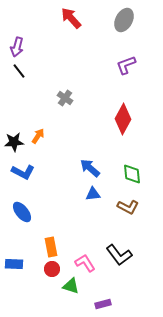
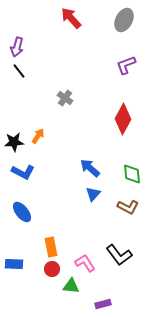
blue triangle: rotated 42 degrees counterclockwise
green triangle: rotated 12 degrees counterclockwise
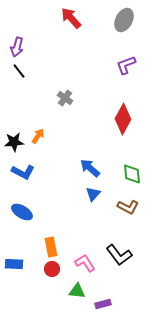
blue ellipse: rotated 20 degrees counterclockwise
green triangle: moved 6 px right, 5 px down
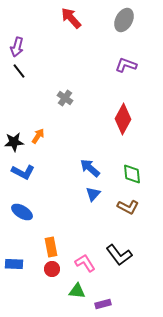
purple L-shape: rotated 40 degrees clockwise
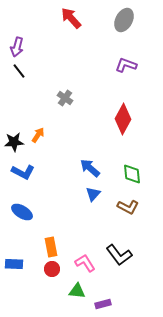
orange arrow: moved 1 px up
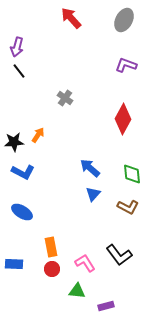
purple rectangle: moved 3 px right, 2 px down
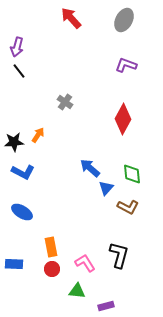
gray cross: moved 4 px down
blue triangle: moved 13 px right, 6 px up
black L-shape: rotated 128 degrees counterclockwise
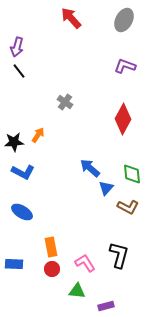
purple L-shape: moved 1 px left, 1 px down
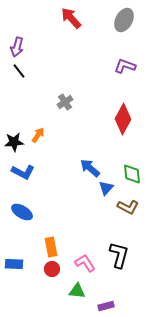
gray cross: rotated 21 degrees clockwise
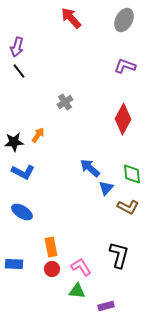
pink L-shape: moved 4 px left, 4 px down
